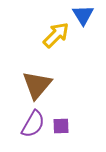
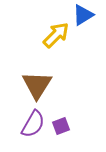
blue triangle: rotated 30 degrees clockwise
brown triangle: rotated 8 degrees counterclockwise
purple square: rotated 18 degrees counterclockwise
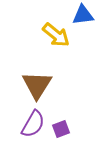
blue triangle: rotated 25 degrees clockwise
yellow arrow: rotated 84 degrees clockwise
purple square: moved 3 px down
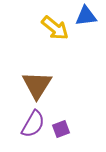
blue triangle: moved 3 px right, 1 px down
yellow arrow: moved 1 px left, 7 px up
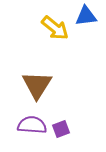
purple semicircle: moved 1 px left, 1 px down; rotated 116 degrees counterclockwise
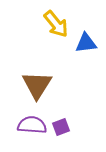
blue triangle: moved 27 px down
yellow arrow: moved 1 px right, 4 px up; rotated 12 degrees clockwise
purple square: moved 2 px up
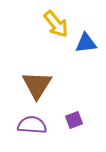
purple square: moved 13 px right, 7 px up
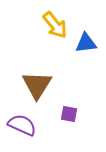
yellow arrow: moved 1 px left, 1 px down
purple square: moved 5 px left, 6 px up; rotated 30 degrees clockwise
purple semicircle: moved 10 px left; rotated 20 degrees clockwise
